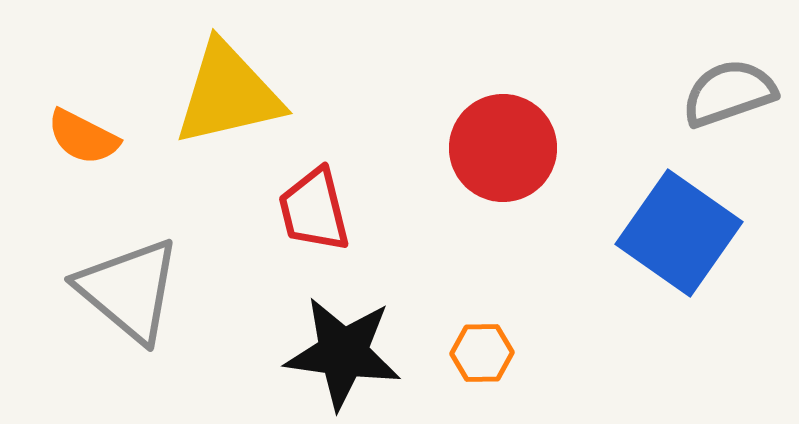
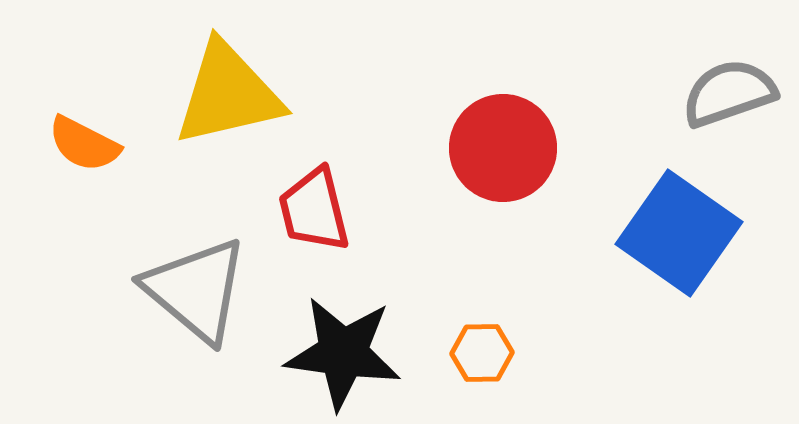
orange semicircle: moved 1 px right, 7 px down
gray triangle: moved 67 px right
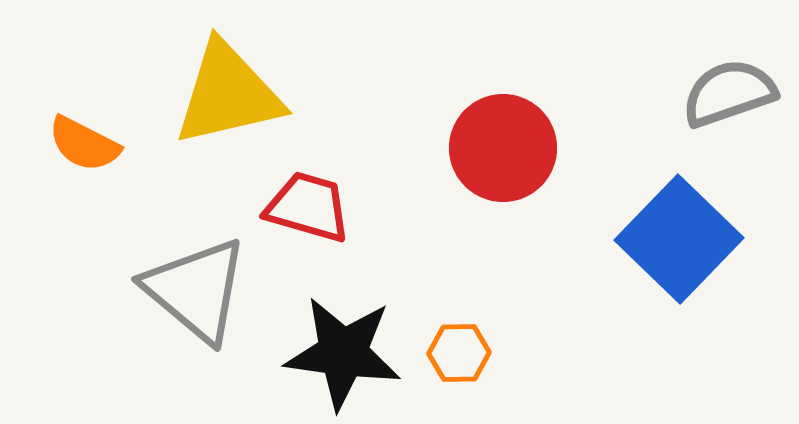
red trapezoid: moved 6 px left, 3 px up; rotated 120 degrees clockwise
blue square: moved 6 px down; rotated 9 degrees clockwise
orange hexagon: moved 23 px left
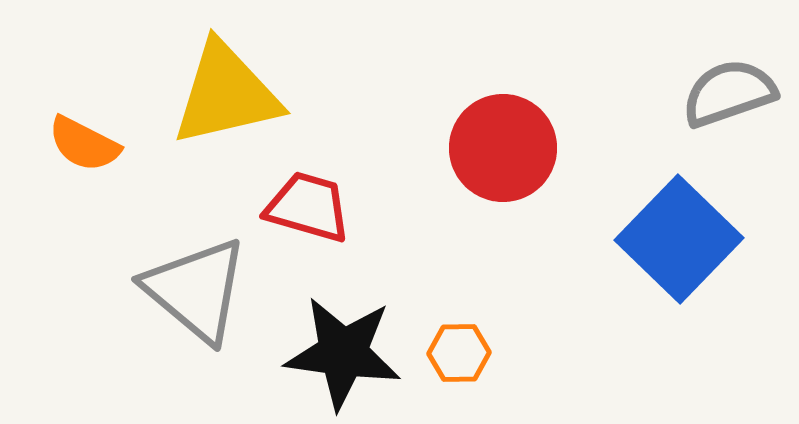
yellow triangle: moved 2 px left
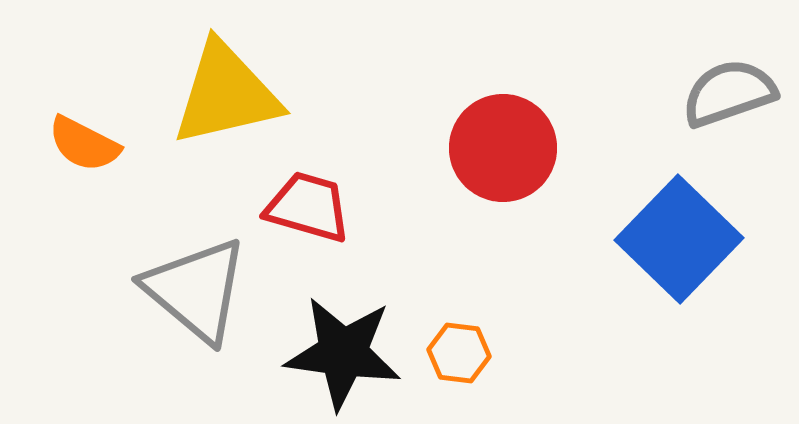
orange hexagon: rotated 8 degrees clockwise
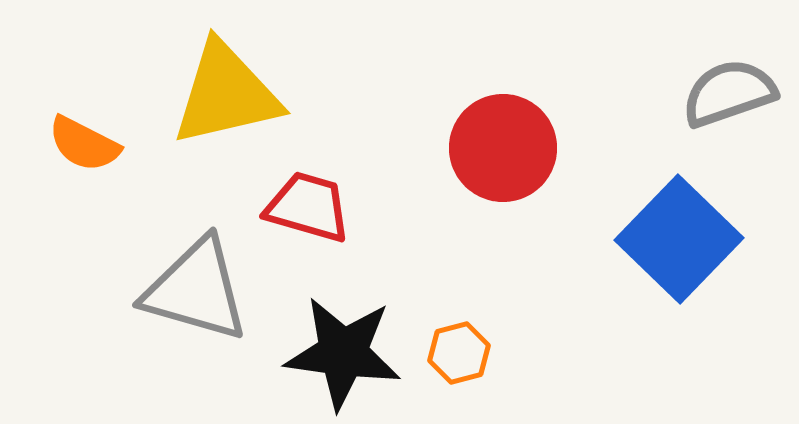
gray triangle: rotated 24 degrees counterclockwise
orange hexagon: rotated 22 degrees counterclockwise
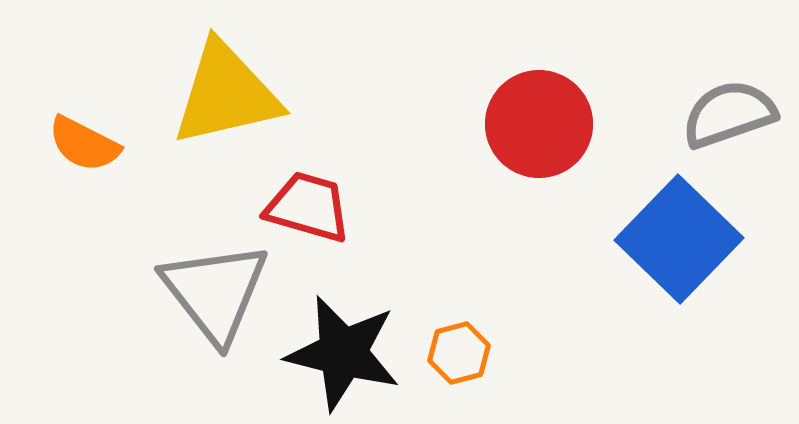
gray semicircle: moved 21 px down
red circle: moved 36 px right, 24 px up
gray triangle: moved 19 px right, 2 px down; rotated 36 degrees clockwise
black star: rotated 6 degrees clockwise
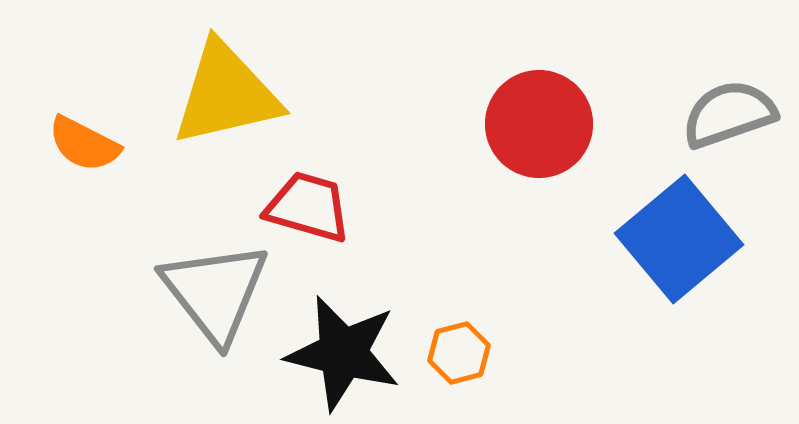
blue square: rotated 6 degrees clockwise
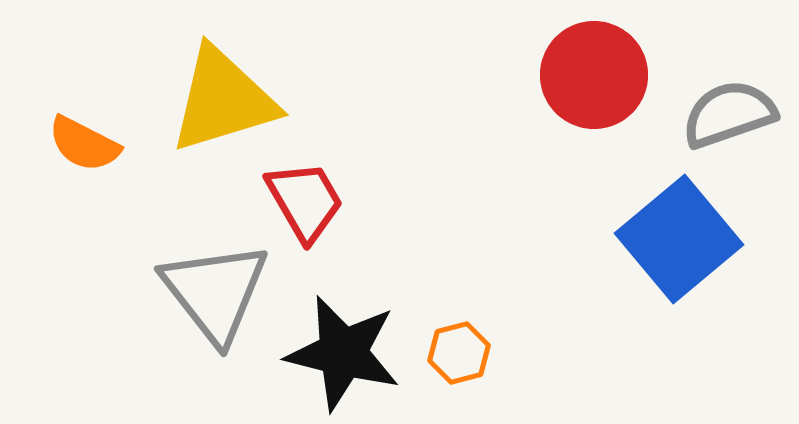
yellow triangle: moved 3 px left, 6 px down; rotated 4 degrees counterclockwise
red circle: moved 55 px right, 49 px up
red trapezoid: moved 3 px left, 6 px up; rotated 44 degrees clockwise
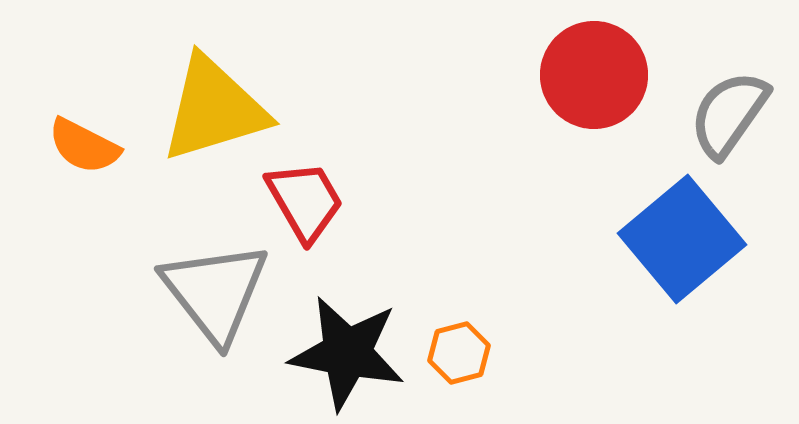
yellow triangle: moved 9 px left, 9 px down
gray semicircle: rotated 36 degrees counterclockwise
orange semicircle: moved 2 px down
blue square: moved 3 px right
black star: moved 4 px right; rotated 3 degrees counterclockwise
